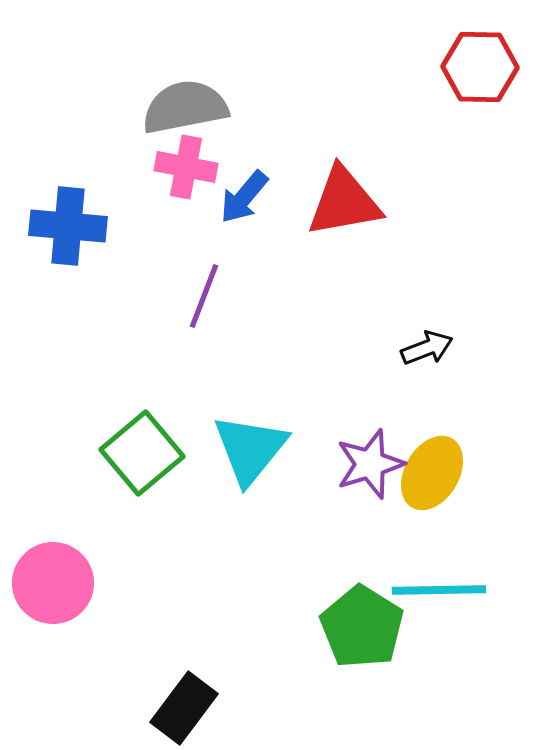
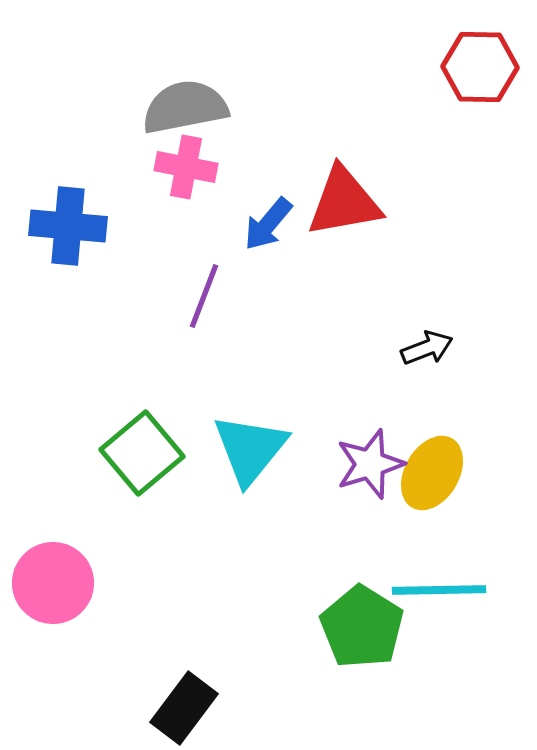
blue arrow: moved 24 px right, 27 px down
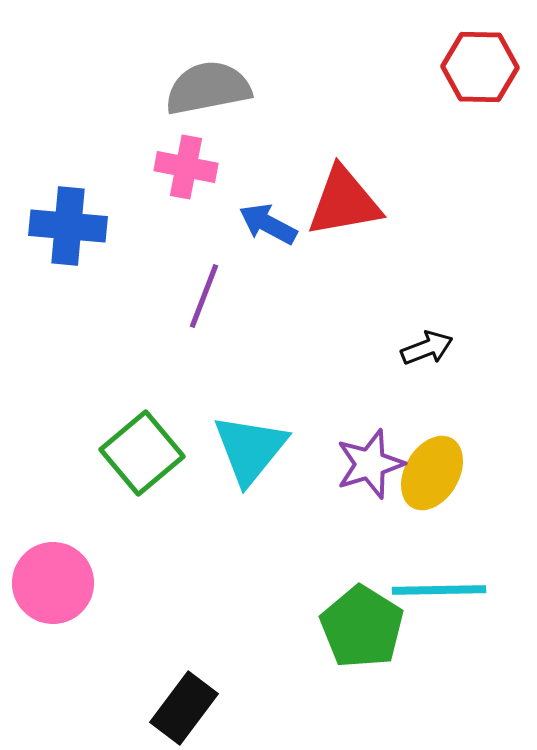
gray semicircle: moved 23 px right, 19 px up
blue arrow: rotated 78 degrees clockwise
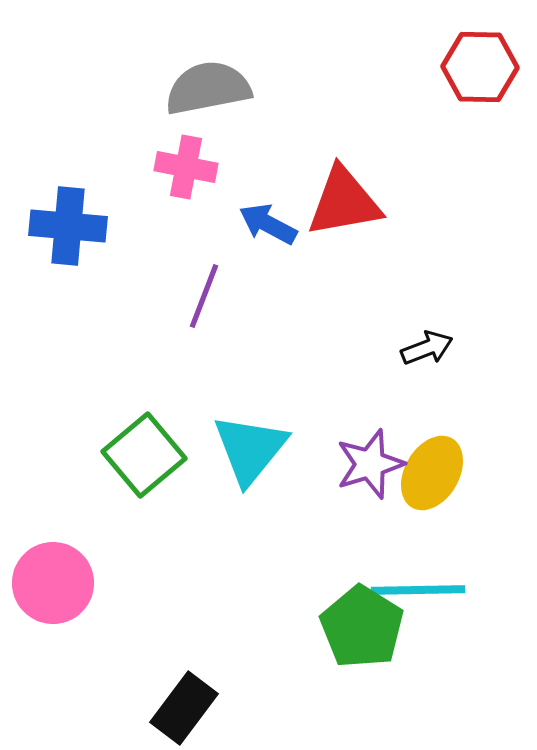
green square: moved 2 px right, 2 px down
cyan line: moved 21 px left
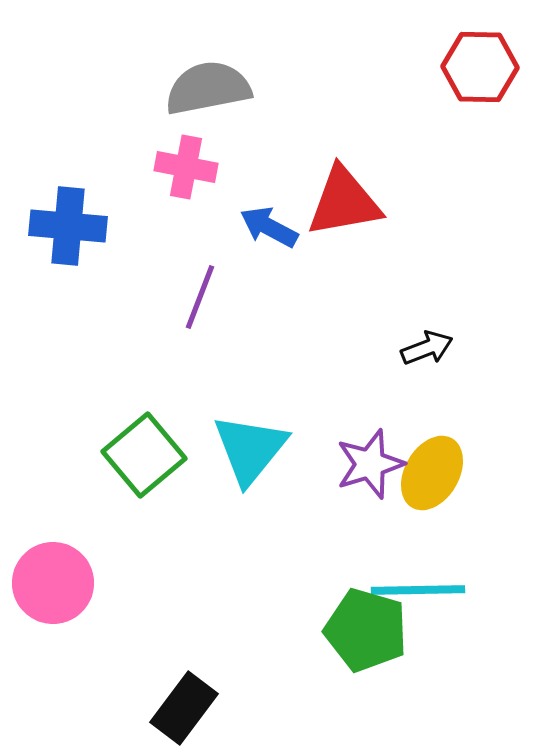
blue arrow: moved 1 px right, 3 px down
purple line: moved 4 px left, 1 px down
green pentagon: moved 4 px right, 3 px down; rotated 16 degrees counterclockwise
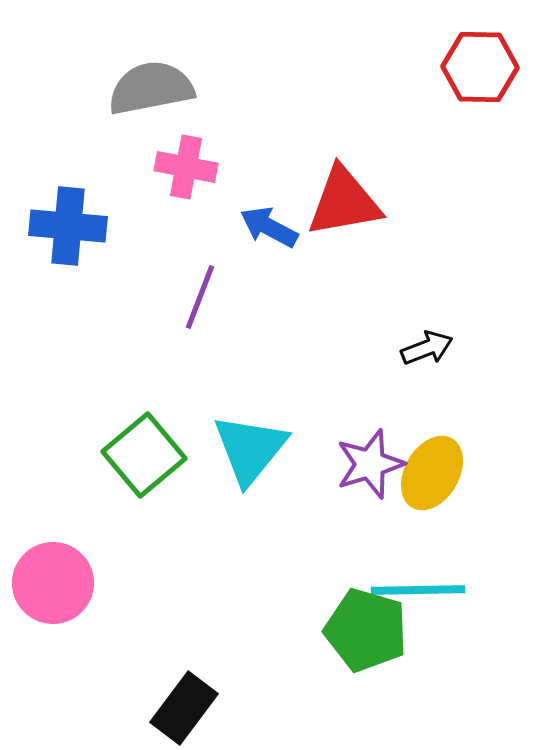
gray semicircle: moved 57 px left
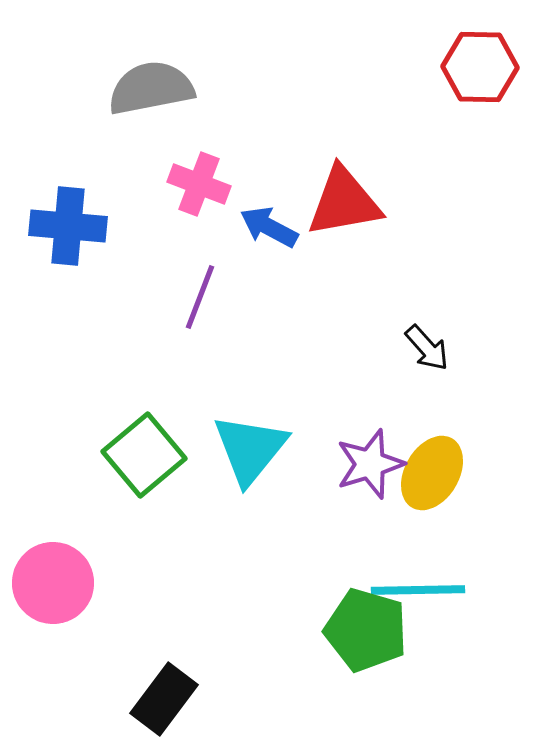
pink cross: moved 13 px right, 17 px down; rotated 10 degrees clockwise
black arrow: rotated 69 degrees clockwise
black rectangle: moved 20 px left, 9 px up
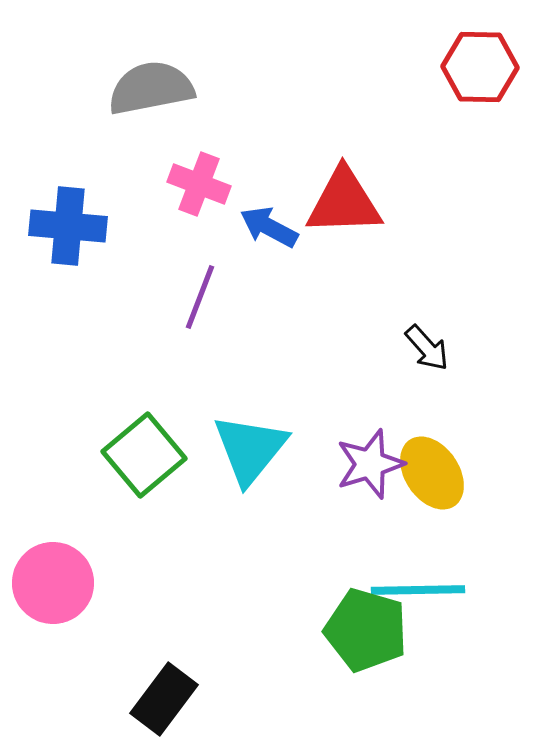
red triangle: rotated 8 degrees clockwise
yellow ellipse: rotated 64 degrees counterclockwise
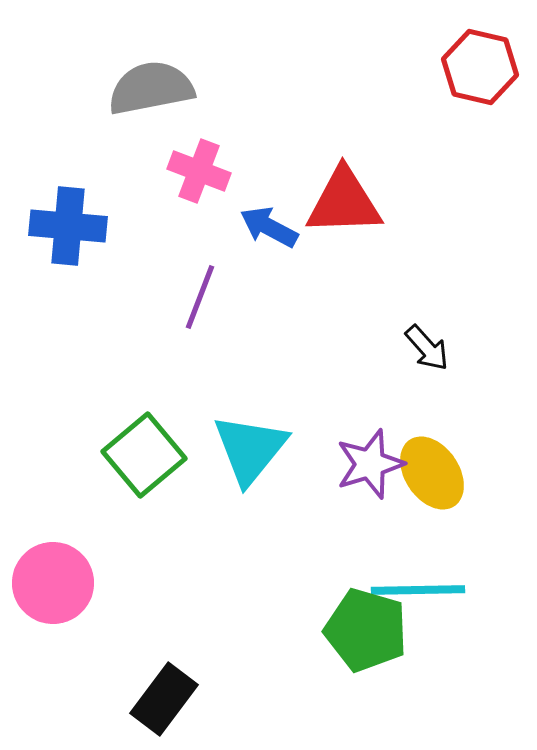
red hexagon: rotated 12 degrees clockwise
pink cross: moved 13 px up
